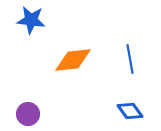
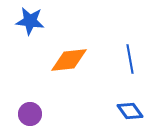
blue star: moved 1 px left, 1 px down
orange diamond: moved 4 px left
purple circle: moved 2 px right
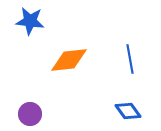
blue diamond: moved 2 px left
